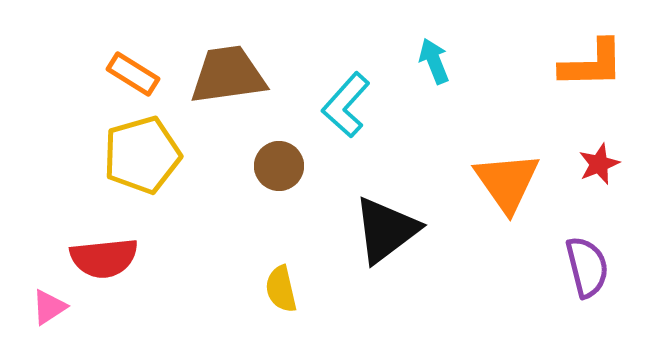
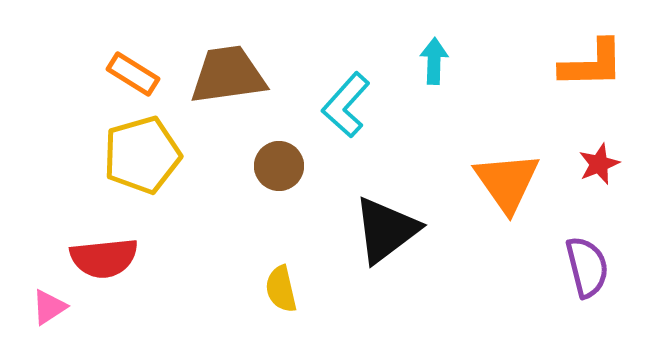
cyan arrow: rotated 24 degrees clockwise
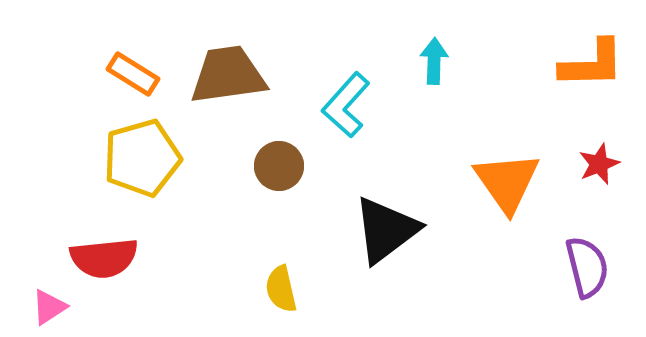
yellow pentagon: moved 3 px down
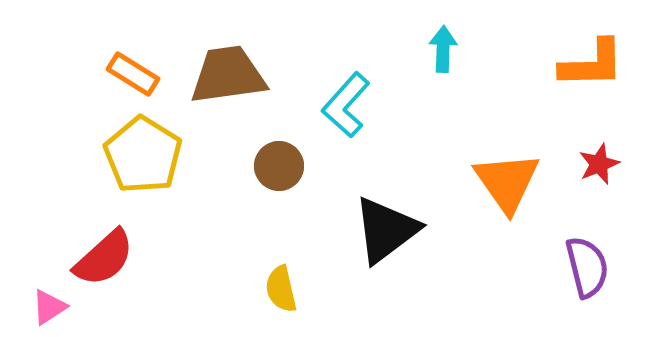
cyan arrow: moved 9 px right, 12 px up
yellow pentagon: moved 1 px right, 3 px up; rotated 24 degrees counterclockwise
red semicircle: rotated 36 degrees counterclockwise
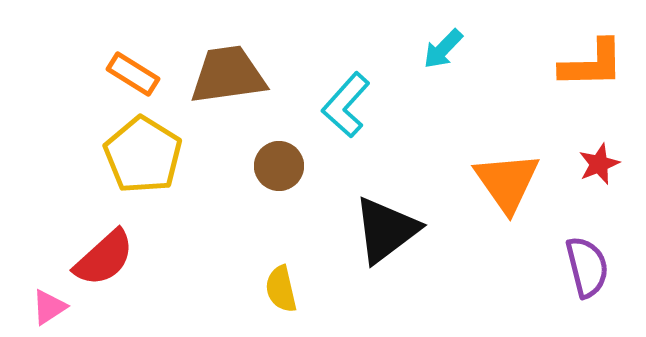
cyan arrow: rotated 138 degrees counterclockwise
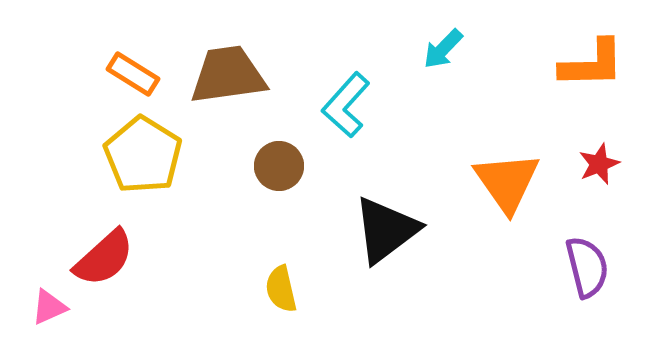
pink triangle: rotated 9 degrees clockwise
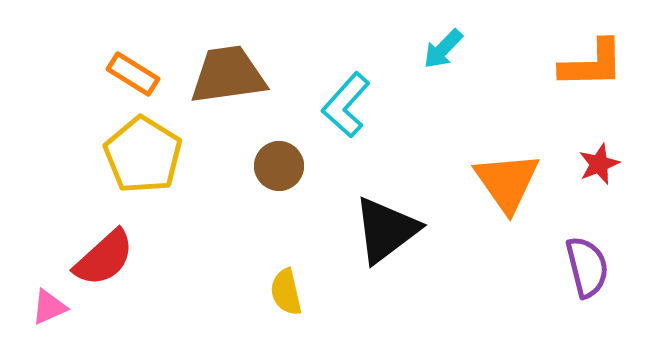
yellow semicircle: moved 5 px right, 3 px down
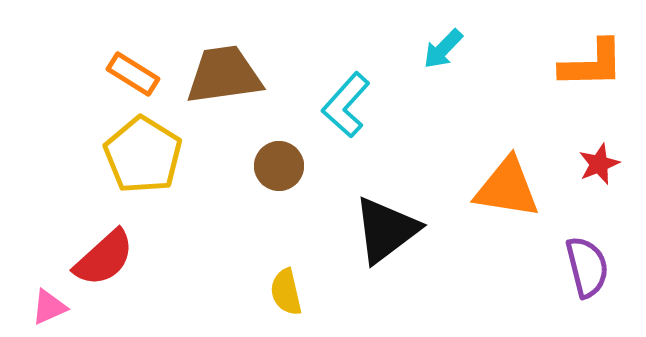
brown trapezoid: moved 4 px left
orange triangle: moved 6 px down; rotated 46 degrees counterclockwise
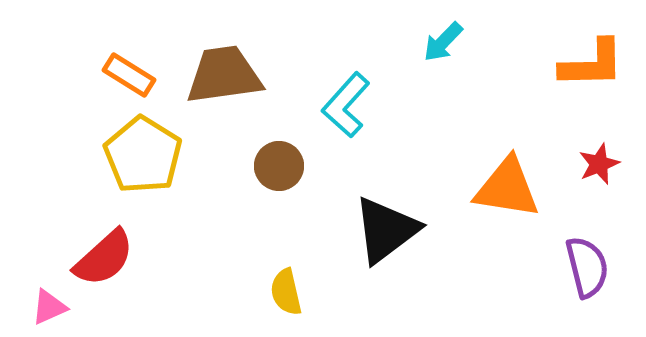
cyan arrow: moved 7 px up
orange rectangle: moved 4 px left, 1 px down
